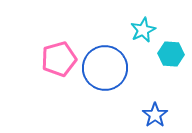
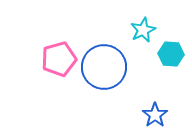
blue circle: moved 1 px left, 1 px up
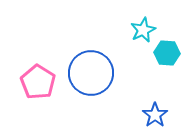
cyan hexagon: moved 4 px left, 1 px up
pink pentagon: moved 21 px left, 23 px down; rotated 24 degrees counterclockwise
blue circle: moved 13 px left, 6 px down
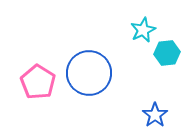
cyan hexagon: rotated 10 degrees counterclockwise
blue circle: moved 2 px left
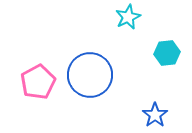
cyan star: moved 15 px left, 13 px up
blue circle: moved 1 px right, 2 px down
pink pentagon: rotated 12 degrees clockwise
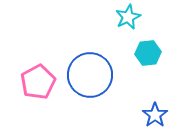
cyan hexagon: moved 19 px left
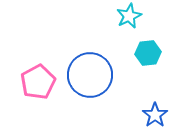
cyan star: moved 1 px right, 1 px up
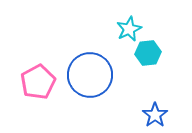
cyan star: moved 13 px down
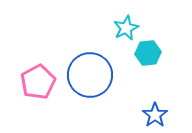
cyan star: moved 3 px left, 1 px up
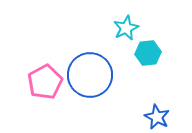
pink pentagon: moved 7 px right
blue star: moved 2 px right, 2 px down; rotated 10 degrees counterclockwise
